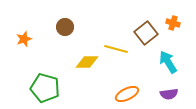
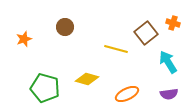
yellow diamond: moved 17 px down; rotated 15 degrees clockwise
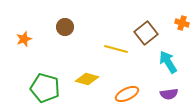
orange cross: moved 9 px right
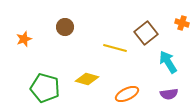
yellow line: moved 1 px left, 1 px up
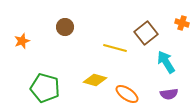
orange star: moved 2 px left, 2 px down
cyan arrow: moved 2 px left
yellow diamond: moved 8 px right, 1 px down
orange ellipse: rotated 60 degrees clockwise
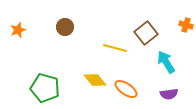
orange cross: moved 4 px right, 2 px down
orange star: moved 4 px left, 11 px up
yellow diamond: rotated 35 degrees clockwise
orange ellipse: moved 1 px left, 5 px up
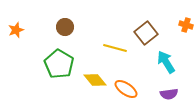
orange star: moved 2 px left
green pentagon: moved 14 px right, 24 px up; rotated 16 degrees clockwise
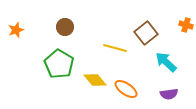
cyan arrow: rotated 15 degrees counterclockwise
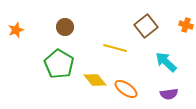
brown square: moved 7 px up
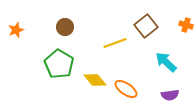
yellow line: moved 5 px up; rotated 35 degrees counterclockwise
purple semicircle: moved 1 px right, 1 px down
